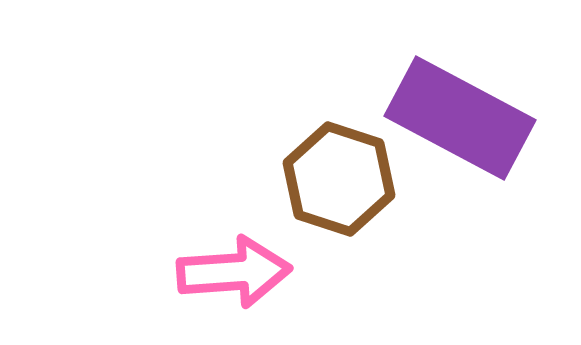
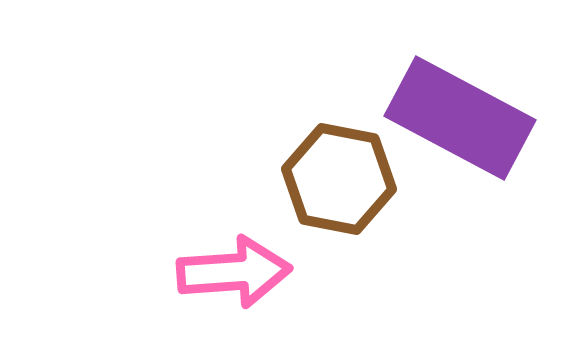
brown hexagon: rotated 7 degrees counterclockwise
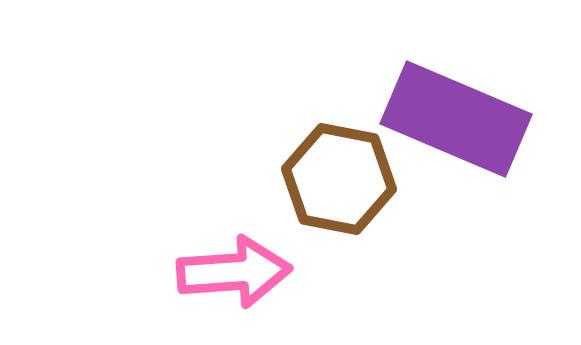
purple rectangle: moved 4 px left, 1 px down; rotated 5 degrees counterclockwise
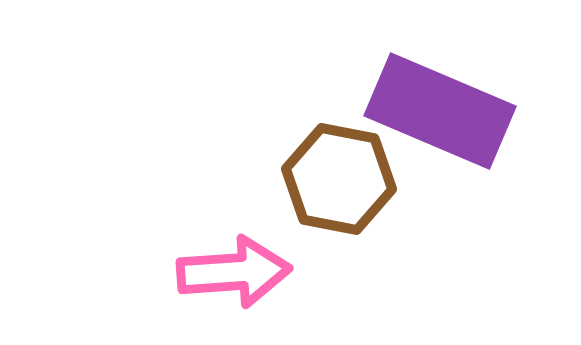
purple rectangle: moved 16 px left, 8 px up
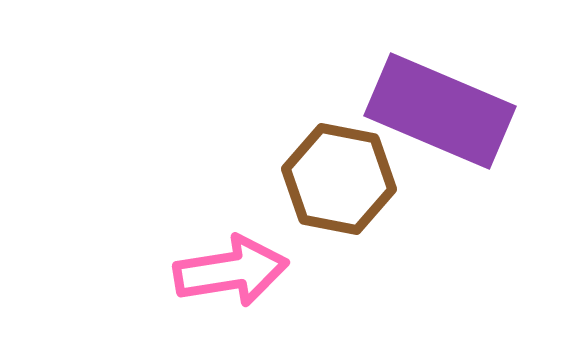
pink arrow: moved 3 px left, 1 px up; rotated 5 degrees counterclockwise
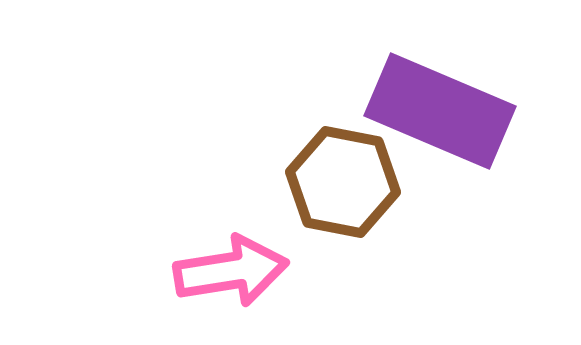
brown hexagon: moved 4 px right, 3 px down
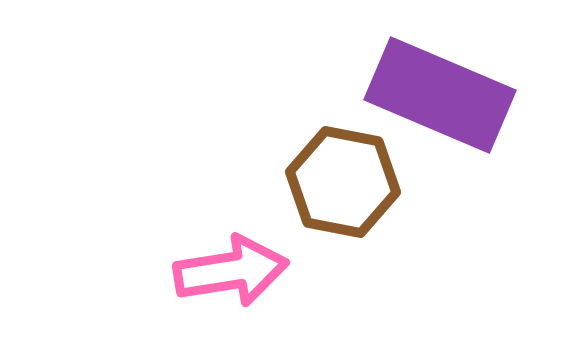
purple rectangle: moved 16 px up
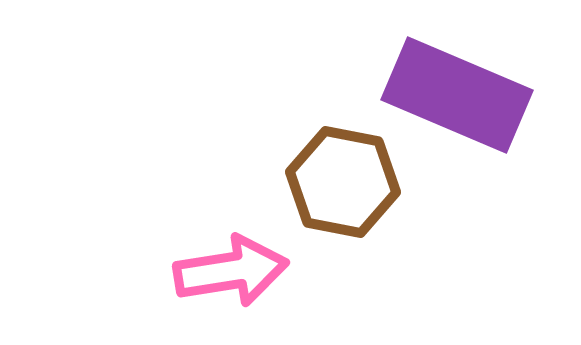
purple rectangle: moved 17 px right
